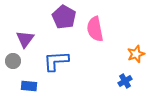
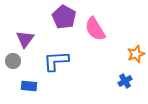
pink semicircle: rotated 20 degrees counterclockwise
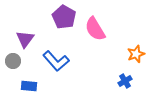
blue L-shape: rotated 128 degrees counterclockwise
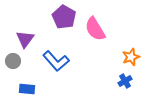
orange star: moved 5 px left, 3 px down
blue rectangle: moved 2 px left, 3 px down
